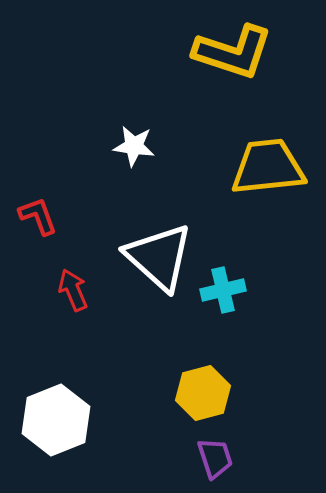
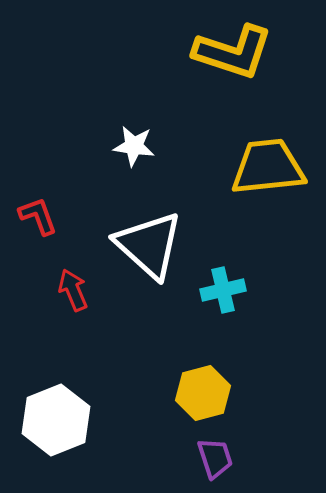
white triangle: moved 10 px left, 12 px up
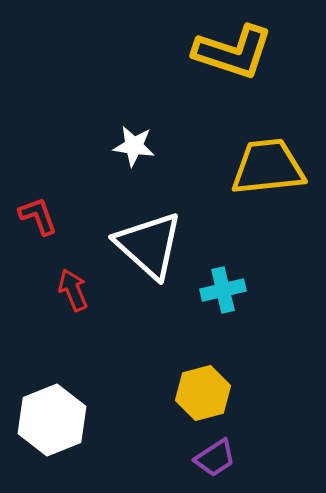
white hexagon: moved 4 px left
purple trapezoid: rotated 75 degrees clockwise
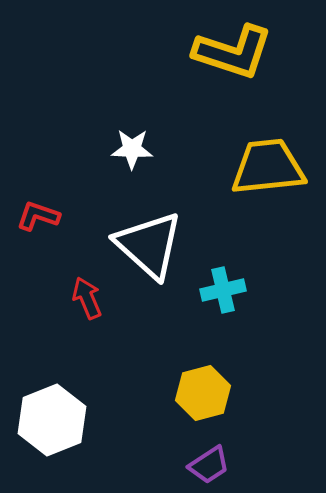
white star: moved 2 px left, 3 px down; rotated 6 degrees counterclockwise
red L-shape: rotated 51 degrees counterclockwise
red arrow: moved 14 px right, 8 px down
purple trapezoid: moved 6 px left, 7 px down
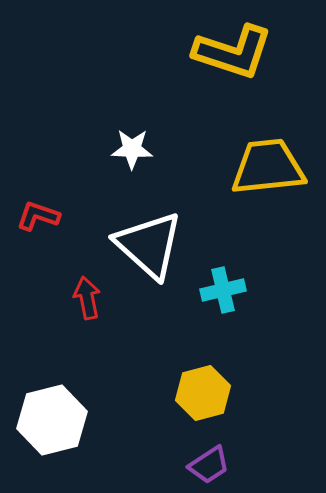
red arrow: rotated 12 degrees clockwise
white hexagon: rotated 8 degrees clockwise
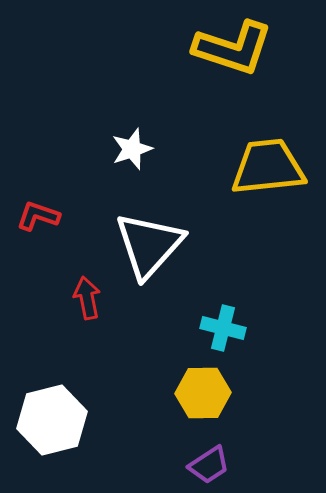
yellow L-shape: moved 4 px up
white star: rotated 21 degrees counterclockwise
white triangle: rotated 30 degrees clockwise
cyan cross: moved 38 px down; rotated 27 degrees clockwise
yellow hexagon: rotated 14 degrees clockwise
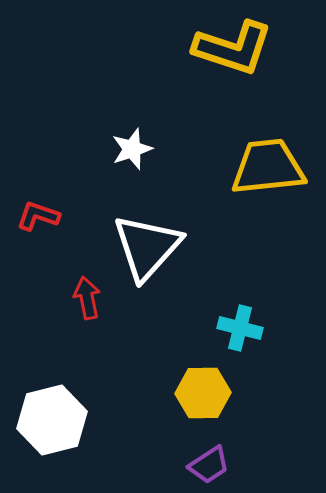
white triangle: moved 2 px left, 2 px down
cyan cross: moved 17 px right
